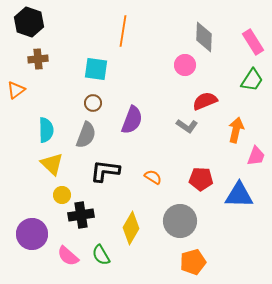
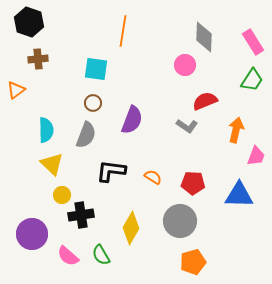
black L-shape: moved 6 px right
red pentagon: moved 8 px left, 4 px down
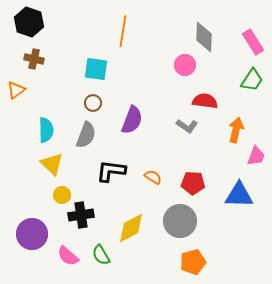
brown cross: moved 4 px left; rotated 18 degrees clockwise
red semicircle: rotated 30 degrees clockwise
yellow diamond: rotated 32 degrees clockwise
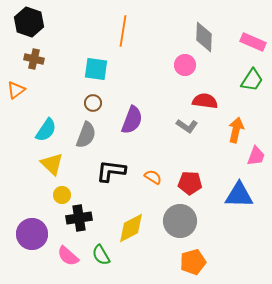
pink rectangle: rotated 35 degrees counterclockwise
cyan semicircle: rotated 35 degrees clockwise
red pentagon: moved 3 px left
black cross: moved 2 px left, 3 px down
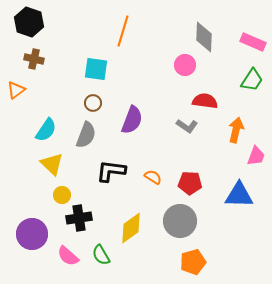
orange line: rotated 8 degrees clockwise
yellow diamond: rotated 8 degrees counterclockwise
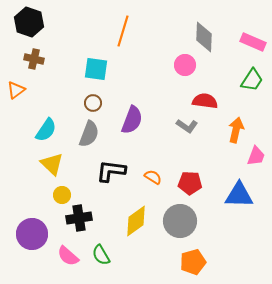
gray semicircle: moved 3 px right, 1 px up
yellow diamond: moved 5 px right, 7 px up
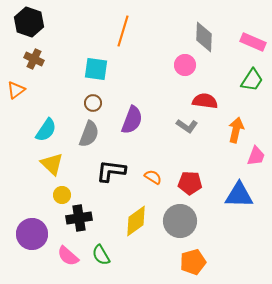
brown cross: rotated 12 degrees clockwise
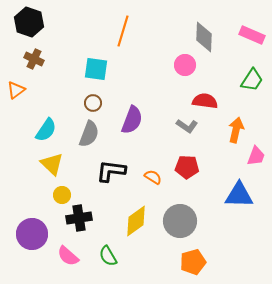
pink rectangle: moved 1 px left, 7 px up
red pentagon: moved 3 px left, 16 px up
green semicircle: moved 7 px right, 1 px down
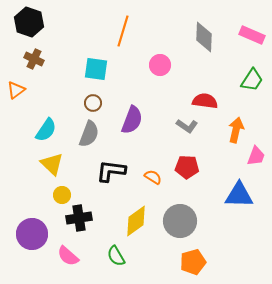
pink circle: moved 25 px left
green semicircle: moved 8 px right
